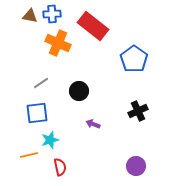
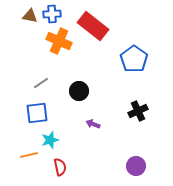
orange cross: moved 1 px right, 2 px up
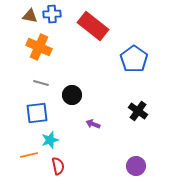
orange cross: moved 20 px left, 6 px down
gray line: rotated 49 degrees clockwise
black circle: moved 7 px left, 4 px down
black cross: rotated 30 degrees counterclockwise
red semicircle: moved 2 px left, 1 px up
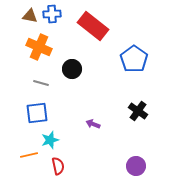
black circle: moved 26 px up
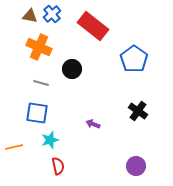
blue cross: rotated 36 degrees counterclockwise
blue square: rotated 15 degrees clockwise
orange line: moved 15 px left, 8 px up
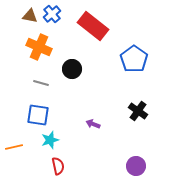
blue square: moved 1 px right, 2 px down
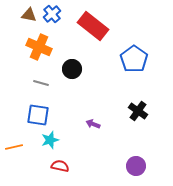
brown triangle: moved 1 px left, 1 px up
red semicircle: moved 2 px right; rotated 66 degrees counterclockwise
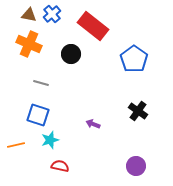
orange cross: moved 10 px left, 3 px up
black circle: moved 1 px left, 15 px up
blue square: rotated 10 degrees clockwise
orange line: moved 2 px right, 2 px up
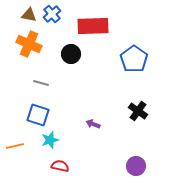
red rectangle: rotated 40 degrees counterclockwise
orange line: moved 1 px left, 1 px down
